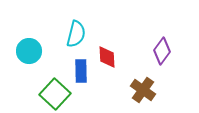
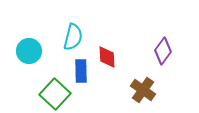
cyan semicircle: moved 3 px left, 3 px down
purple diamond: moved 1 px right
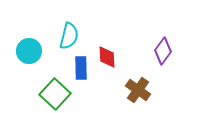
cyan semicircle: moved 4 px left, 1 px up
blue rectangle: moved 3 px up
brown cross: moved 5 px left
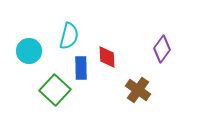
purple diamond: moved 1 px left, 2 px up
green square: moved 4 px up
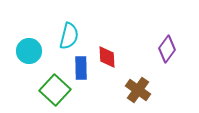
purple diamond: moved 5 px right
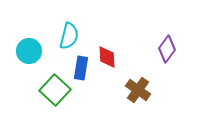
blue rectangle: rotated 10 degrees clockwise
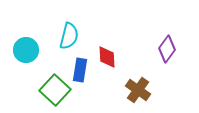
cyan circle: moved 3 px left, 1 px up
blue rectangle: moved 1 px left, 2 px down
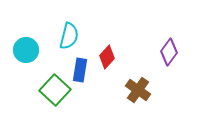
purple diamond: moved 2 px right, 3 px down
red diamond: rotated 45 degrees clockwise
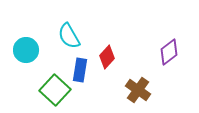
cyan semicircle: rotated 136 degrees clockwise
purple diamond: rotated 16 degrees clockwise
